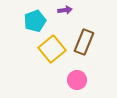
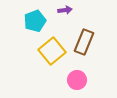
yellow square: moved 2 px down
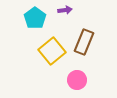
cyan pentagon: moved 3 px up; rotated 15 degrees counterclockwise
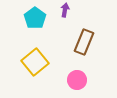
purple arrow: rotated 72 degrees counterclockwise
yellow square: moved 17 px left, 11 px down
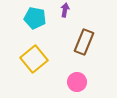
cyan pentagon: rotated 25 degrees counterclockwise
yellow square: moved 1 px left, 3 px up
pink circle: moved 2 px down
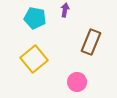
brown rectangle: moved 7 px right
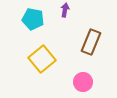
cyan pentagon: moved 2 px left, 1 px down
yellow square: moved 8 px right
pink circle: moved 6 px right
